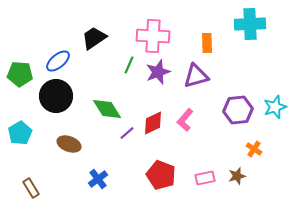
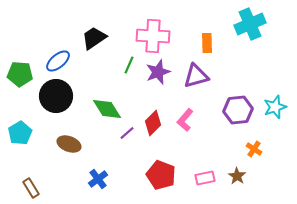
cyan cross: rotated 20 degrees counterclockwise
red diamond: rotated 20 degrees counterclockwise
brown star: rotated 24 degrees counterclockwise
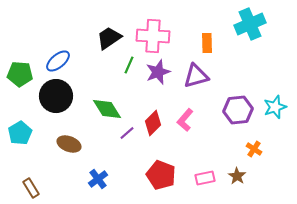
black trapezoid: moved 15 px right
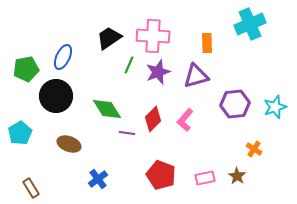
blue ellipse: moved 5 px right, 4 px up; rotated 25 degrees counterclockwise
green pentagon: moved 6 px right, 5 px up; rotated 15 degrees counterclockwise
purple hexagon: moved 3 px left, 6 px up
red diamond: moved 4 px up
purple line: rotated 49 degrees clockwise
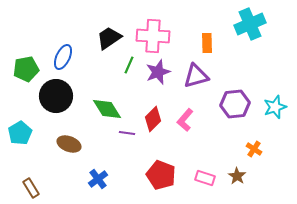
pink rectangle: rotated 30 degrees clockwise
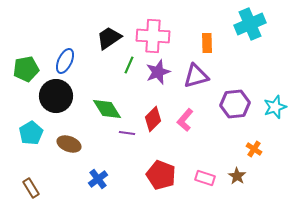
blue ellipse: moved 2 px right, 4 px down
cyan pentagon: moved 11 px right
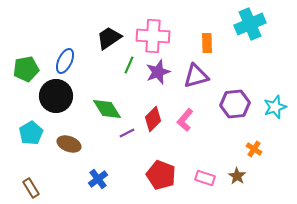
purple line: rotated 35 degrees counterclockwise
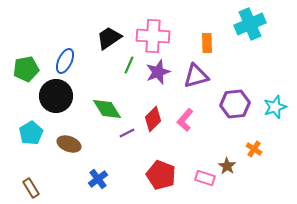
brown star: moved 10 px left, 10 px up
